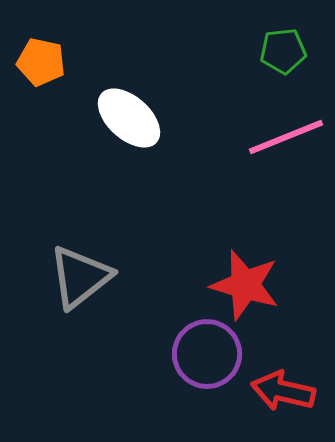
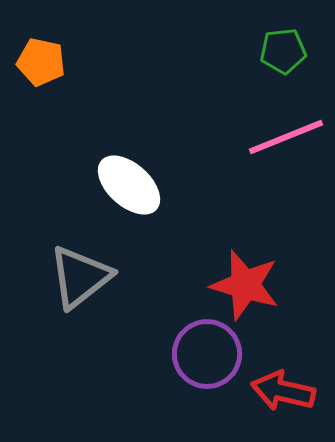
white ellipse: moved 67 px down
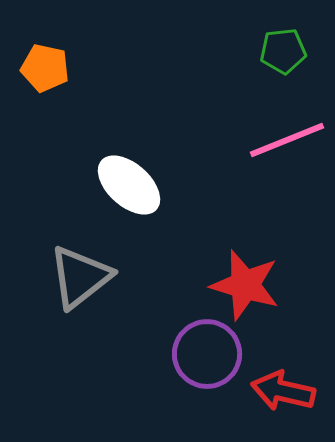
orange pentagon: moved 4 px right, 6 px down
pink line: moved 1 px right, 3 px down
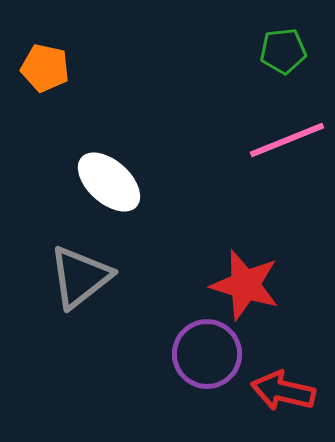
white ellipse: moved 20 px left, 3 px up
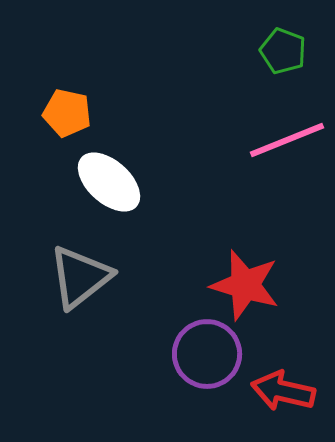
green pentagon: rotated 27 degrees clockwise
orange pentagon: moved 22 px right, 45 px down
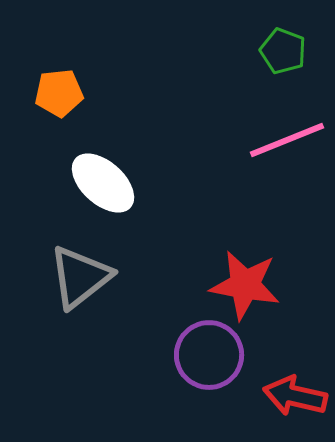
orange pentagon: moved 8 px left, 20 px up; rotated 18 degrees counterclockwise
white ellipse: moved 6 px left, 1 px down
red star: rotated 6 degrees counterclockwise
purple circle: moved 2 px right, 1 px down
red arrow: moved 12 px right, 5 px down
